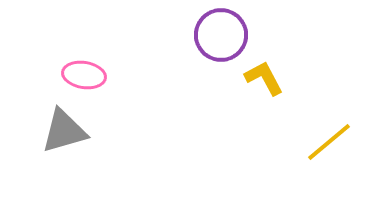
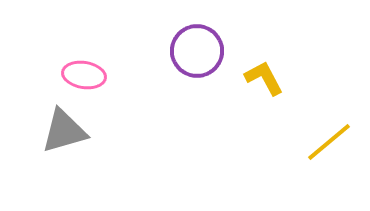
purple circle: moved 24 px left, 16 px down
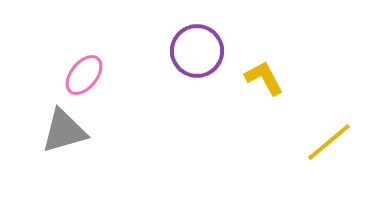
pink ellipse: rotated 60 degrees counterclockwise
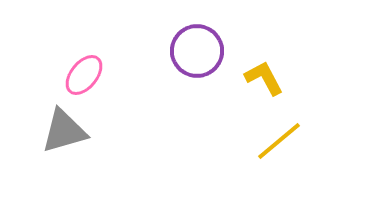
yellow line: moved 50 px left, 1 px up
